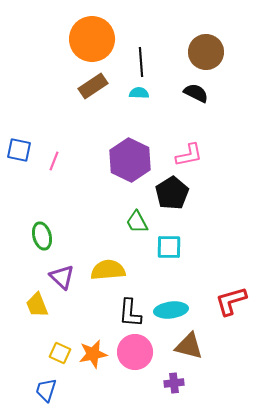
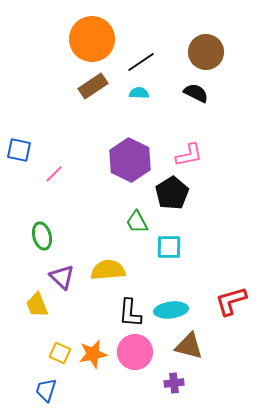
black line: rotated 60 degrees clockwise
pink line: moved 13 px down; rotated 24 degrees clockwise
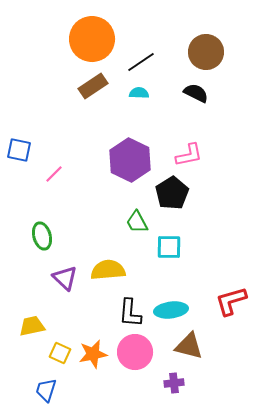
purple triangle: moved 3 px right, 1 px down
yellow trapezoid: moved 5 px left, 21 px down; rotated 100 degrees clockwise
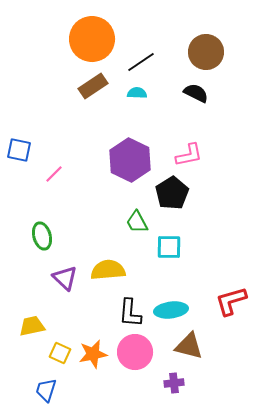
cyan semicircle: moved 2 px left
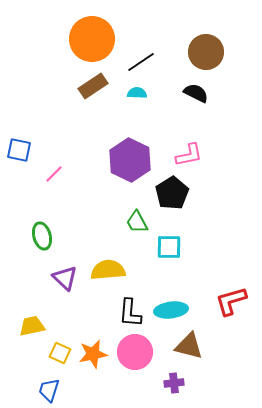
blue trapezoid: moved 3 px right
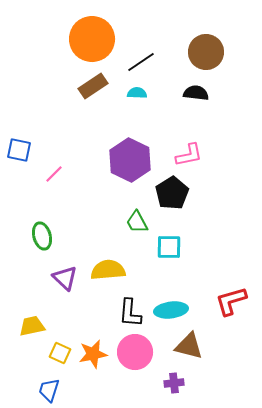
black semicircle: rotated 20 degrees counterclockwise
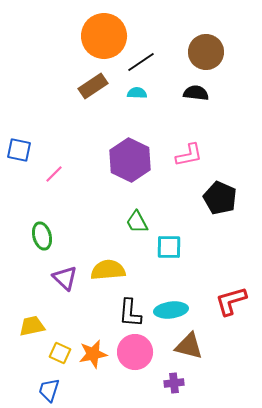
orange circle: moved 12 px right, 3 px up
black pentagon: moved 48 px right, 5 px down; rotated 16 degrees counterclockwise
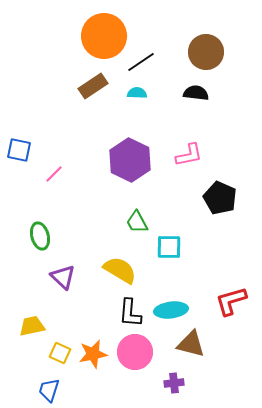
green ellipse: moved 2 px left
yellow semicircle: moved 12 px right; rotated 36 degrees clockwise
purple triangle: moved 2 px left, 1 px up
brown triangle: moved 2 px right, 2 px up
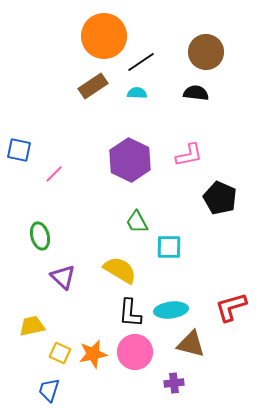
red L-shape: moved 6 px down
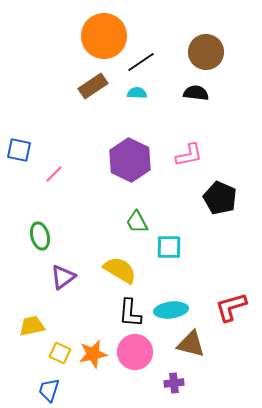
purple triangle: rotated 40 degrees clockwise
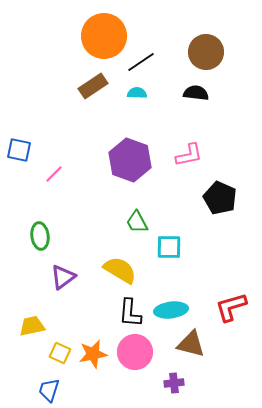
purple hexagon: rotated 6 degrees counterclockwise
green ellipse: rotated 8 degrees clockwise
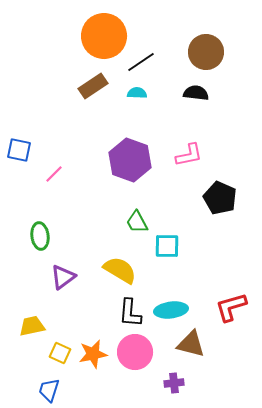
cyan square: moved 2 px left, 1 px up
